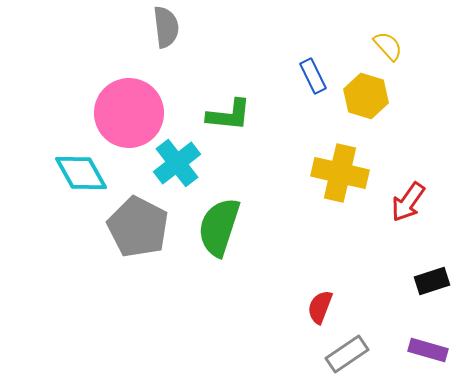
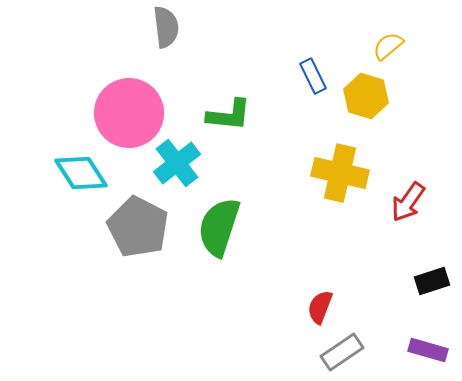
yellow semicircle: rotated 88 degrees counterclockwise
cyan diamond: rotated 4 degrees counterclockwise
gray rectangle: moved 5 px left, 2 px up
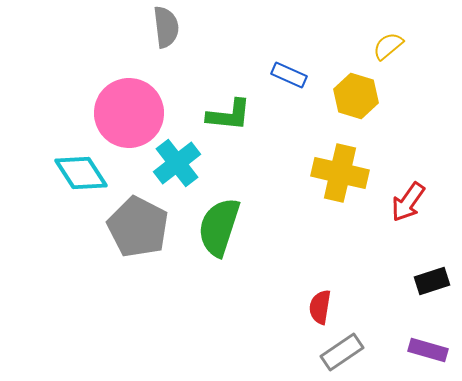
blue rectangle: moved 24 px left, 1 px up; rotated 40 degrees counterclockwise
yellow hexagon: moved 10 px left
red semicircle: rotated 12 degrees counterclockwise
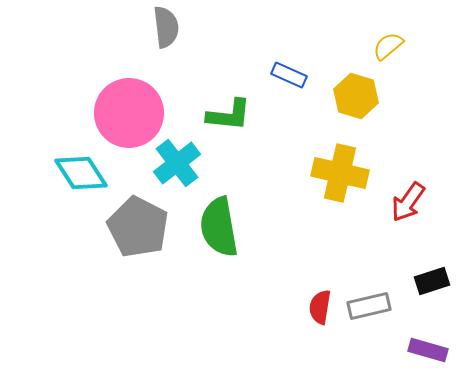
green semicircle: rotated 28 degrees counterclockwise
gray rectangle: moved 27 px right, 46 px up; rotated 21 degrees clockwise
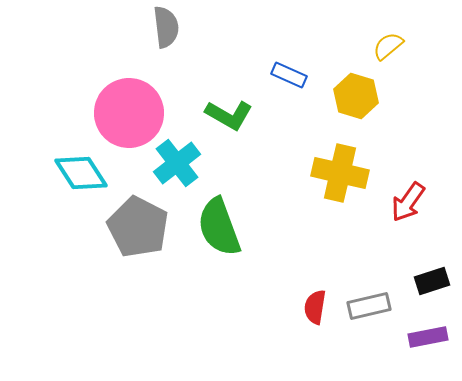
green L-shape: rotated 24 degrees clockwise
green semicircle: rotated 10 degrees counterclockwise
red semicircle: moved 5 px left
purple rectangle: moved 13 px up; rotated 27 degrees counterclockwise
